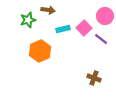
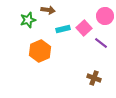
purple line: moved 4 px down
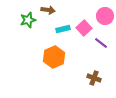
orange hexagon: moved 14 px right, 6 px down
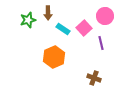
brown arrow: moved 3 px down; rotated 80 degrees clockwise
cyan rectangle: rotated 48 degrees clockwise
purple line: rotated 40 degrees clockwise
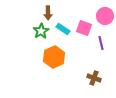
green star: moved 13 px right, 11 px down; rotated 14 degrees counterclockwise
pink square: rotated 28 degrees counterclockwise
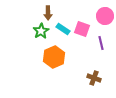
pink square: moved 2 px left, 1 px down
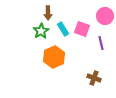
cyan rectangle: rotated 24 degrees clockwise
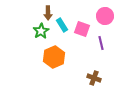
cyan rectangle: moved 1 px left, 4 px up
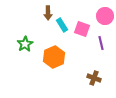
green star: moved 16 px left, 13 px down
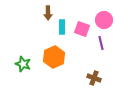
pink circle: moved 1 px left, 4 px down
cyan rectangle: moved 2 px down; rotated 32 degrees clockwise
green star: moved 2 px left, 20 px down; rotated 21 degrees counterclockwise
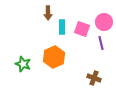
pink circle: moved 2 px down
